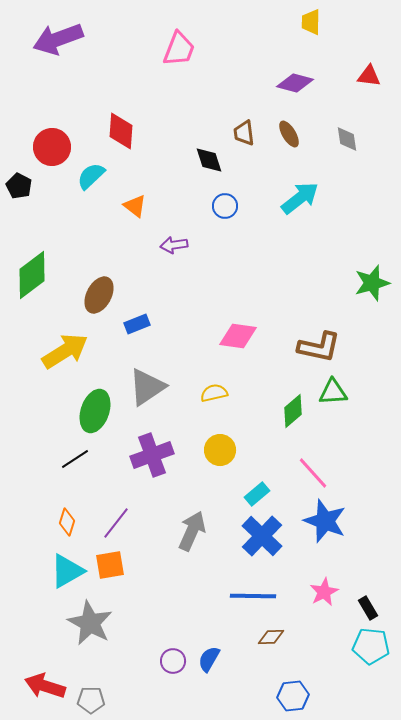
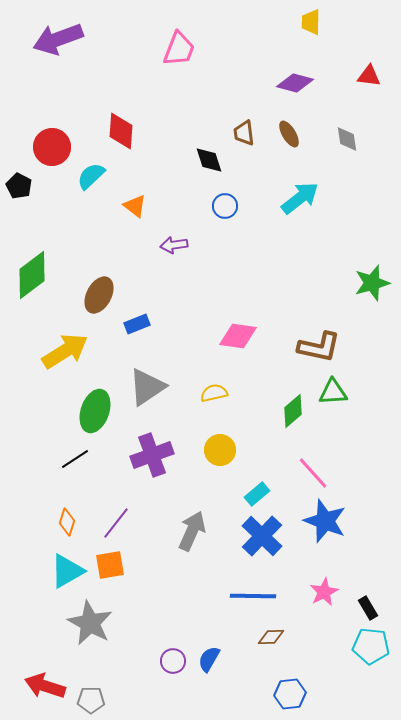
blue hexagon at (293, 696): moved 3 px left, 2 px up
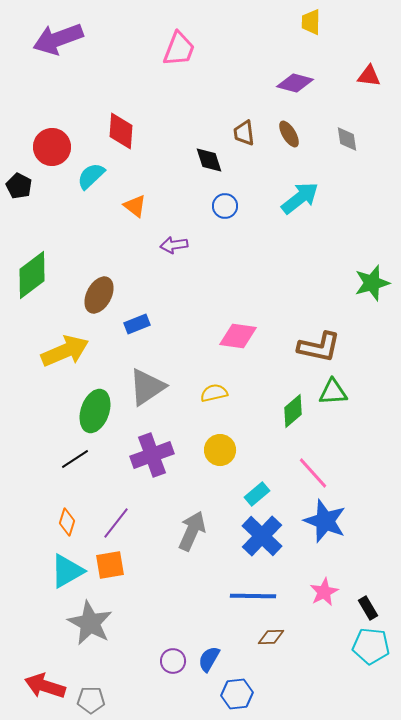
yellow arrow at (65, 351): rotated 9 degrees clockwise
blue hexagon at (290, 694): moved 53 px left
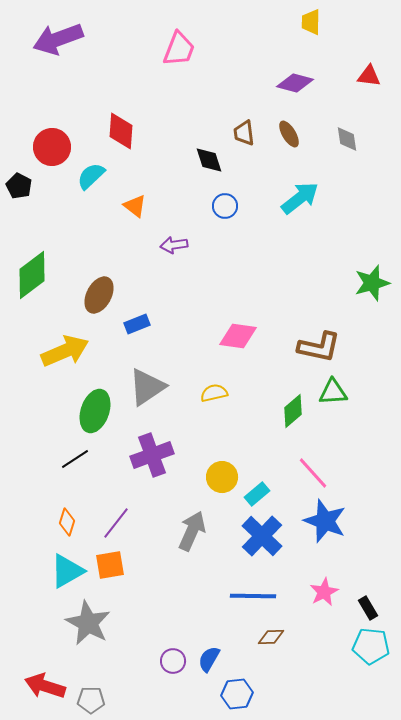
yellow circle at (220, 450): moved 2 px right, 27 px down
gray star at (90, 623): moved 2 px left
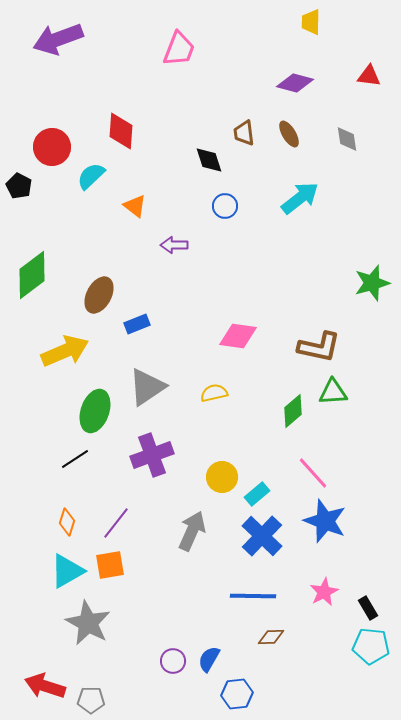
purple arrow at (174, 245): rotated 8 degrees clockwise
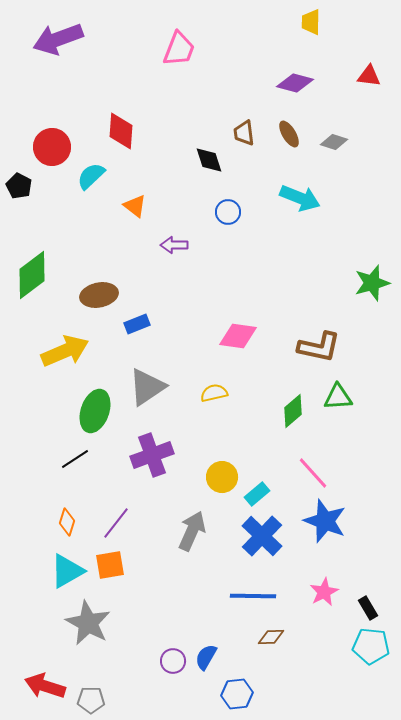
gray diamond at (347, 139): moved 13 px left, 3 px down; rotated 64 degrees counterclockwise
cyan arrow at (300, 198): rotated 60 degrees clockwise
blue circle at (225, 206): moved 3 px right, 6 px down
brown ellipse at (99, 295): rotated 51 degrees clockwise
green triangle at (333, 392): moved 5 px right, 5 px down
blue semicircle at (209, 659): moved 3 px left, 2 px up
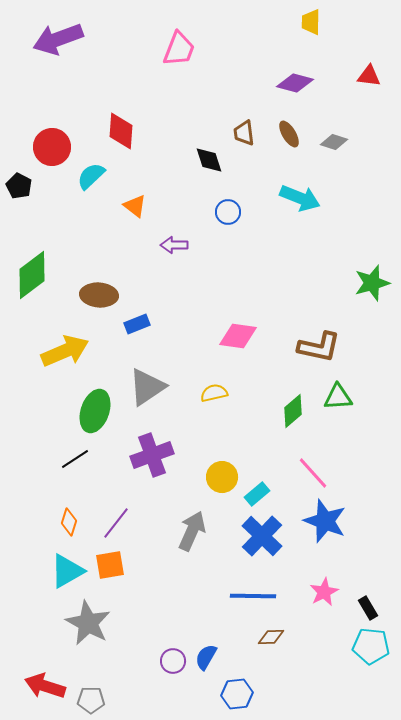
brown ellipse at (99, 295): rotated 15 degrees clockwise
orange diamond at (67, 522): moved 2 px right
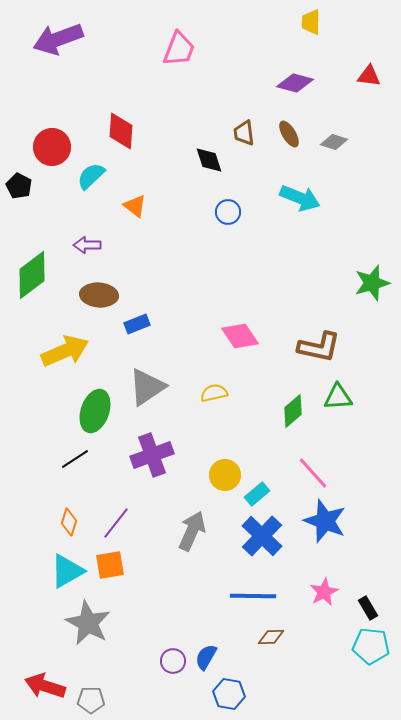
purple arrow at (174, 245): moved 87 px left
pink diamond at (238, 336): moved 2 px right; rotated 48 degrees clockwise
yellow circle at (222, 477): moved 3 px right, 2 px up
blue hexagon at (237, 694): moved 8 px left; rotated 16 degrees clockwise
